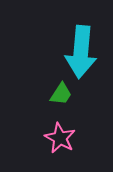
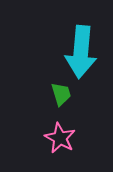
green trapezoid: rotated 50 degrees counterclockwise
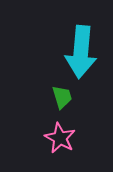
green trapezoid: moved 1 px right, 3 px down
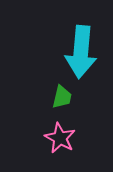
green trapezoid: rotated 30 degrees clockwise
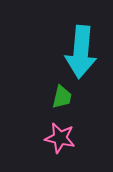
pink star: rotated 16 degrees counterclockwise
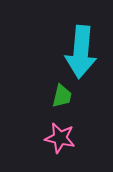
green trapezoid: moved 1 px up
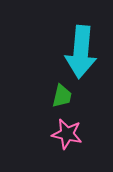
pink star: moved 7 px right, 4 px up
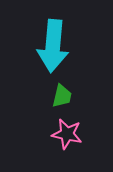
cyan arrow: moved 28 px left, 6 px up
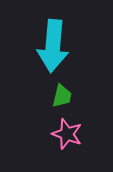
pink star: rotated 8 degrees clockwise
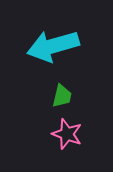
cyan arrow: rotated 69 degrees clockwise
